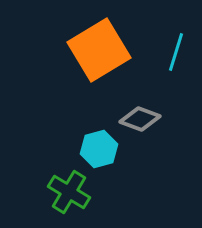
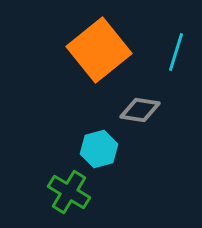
orange square: rotated 8 degrees counterclockwise
gray diamond: moved 9 px up; rotated 12 degrees counterclockwise
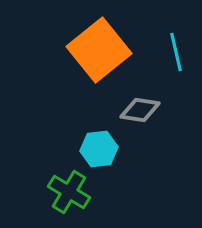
cyan line: rotated 30 degrees counterclockwise
cyan hexagon: rotated 9 degrees clockwise
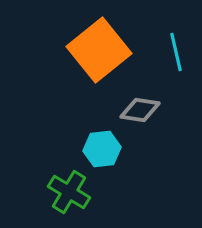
cyan hexagon: moved 3 px right
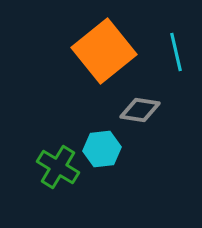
orange square: moved 5 px right, 1 px down
green cross: moved 11 px left, 25 px up
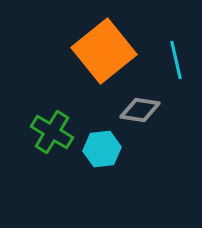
cyan line: moved 8 px down
green cross: moved 6 px left, 35 px up
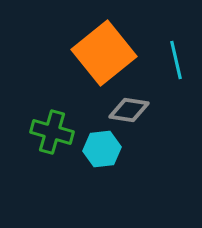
orange square: moved 2 px down
gray diamond: moved 11 px left
green cross: rotated 15 degrees counterclockwise
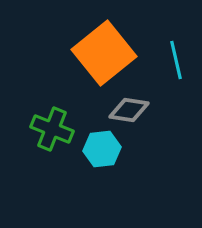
green cross: moved 3 px up; rotated 6 degrees clockwise
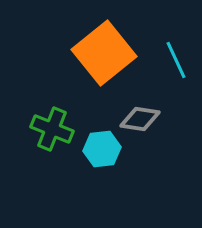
cyan line: rotated 12 degrees counterclockwise
gray diamond: moved 11 px right, 9 px down
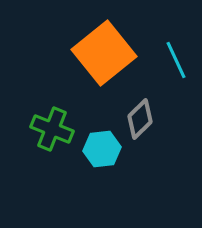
gray diamond: rotated 54 degrees counterclockwise
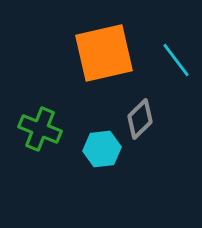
orange square: rotated 26 degrees clockwise
cyan line: rotated 12 degrees counterclockwise
green cross: moved 12 px left
